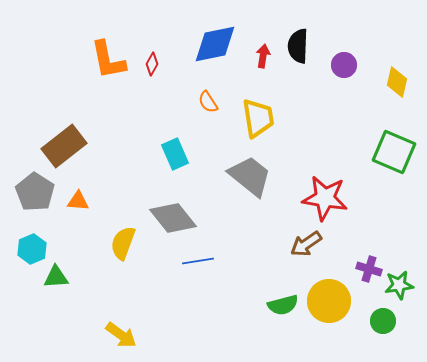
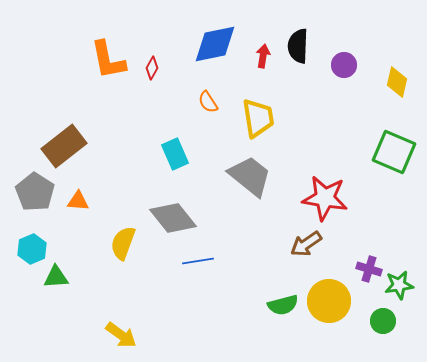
red diamond: moved 4 px down
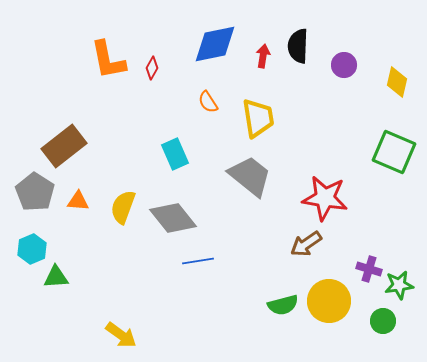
yellow semicircle: moved 36 px up
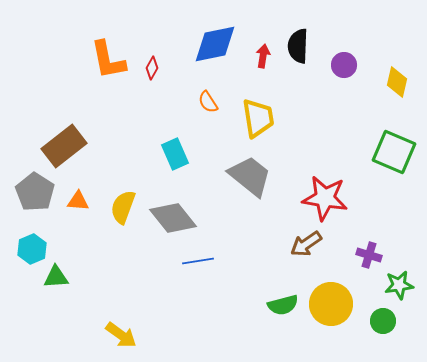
purple cross: moved 14 px up
yellow circle: moved 2 px right, 3 px down
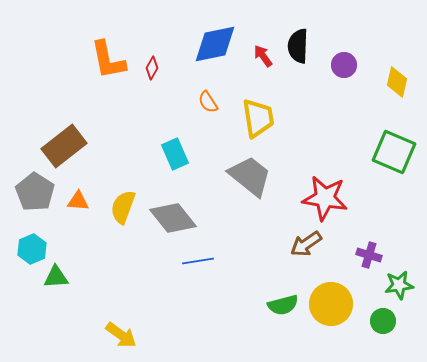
red arrow: rotated 45 degrees counterclockwise
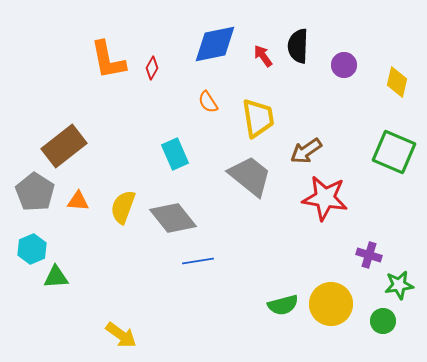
brown arrow: moved 93 px up
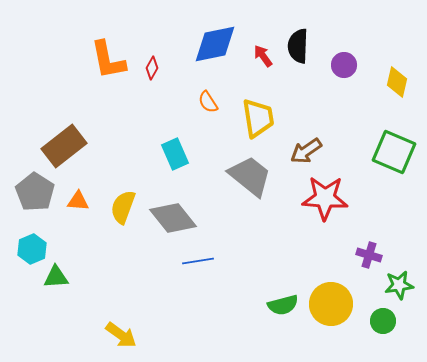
red star: rotated 6 degrees counterclockwise
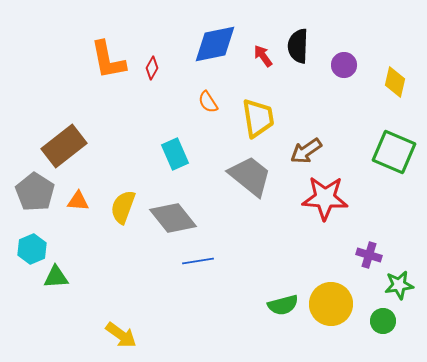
yellow diamond: moved 2 px left
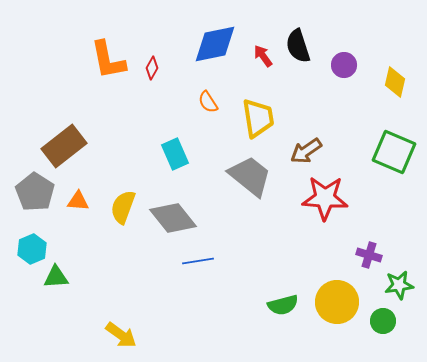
black semicircle: rotated 20 degrees counterclockwise
yellow circle: moved 6 px right, 2 px up
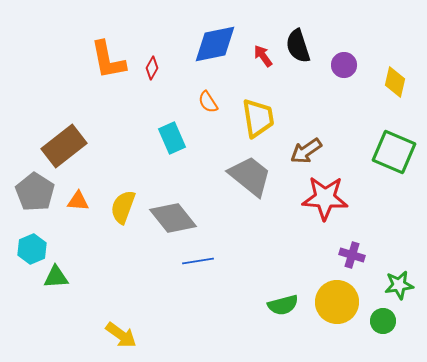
cyan rectangle: moved 3 px left, 16 px up
purple cross: moved 17 px left
